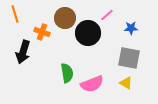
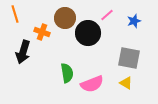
blue star: moved 3 px right, 7 px up; rotated 16 degrees counterclockwise
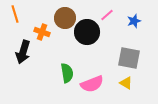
black circle: moved 1 px left, 1 px up
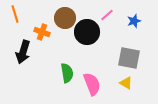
pink semicircle: rotated 90 degrees counterclockwise
